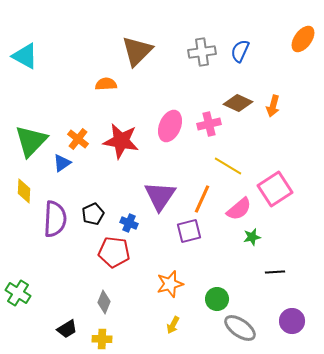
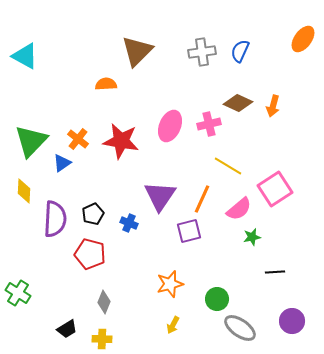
red pentagon: moved 24 px left, 2 px down; rotated 8 degrees clockwise
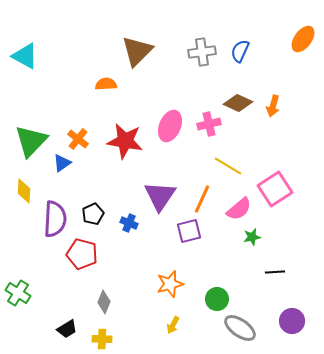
red star: moved 4 px right
red pentagon: moved 8 px left
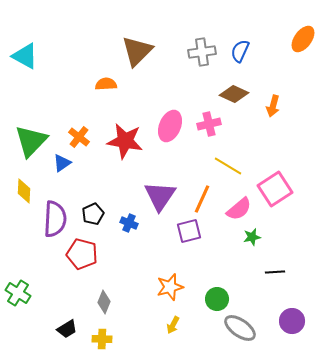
brown diamond: moved 4 px left, 9 px up
orange cross: moved 1 px right, 2 px up
orange star: moved 3 px down
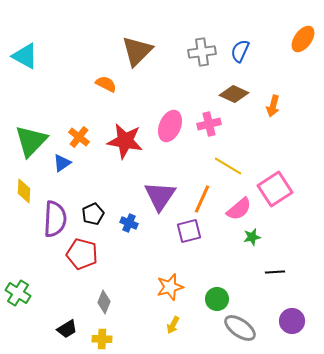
orange semicircle: rotated 30 degrees clockwise
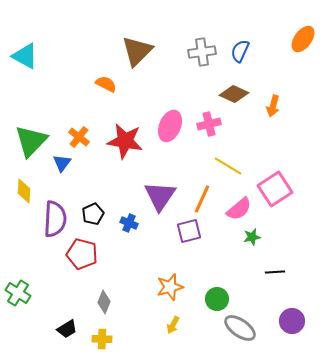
blue triangle: rotated 18 degrees counterclockwise
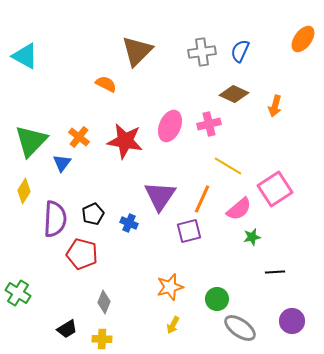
orange arrow: moved 2 px right
yellow diamond: rotated 30 degrees clockwise
